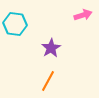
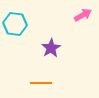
pink arrow: rotated 12 degrees counterclockwise
orange line: moved 7 px left, 2 px down; rotated 60 degrees clockwise
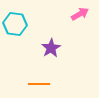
pink arrow: moved 3 px left, 1 px up
orange line: moved 2 px left, 1 px down
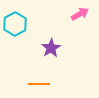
cyan hexagon: rotated 25 degrees clockwise
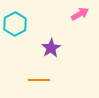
orange line: moved 4 px up
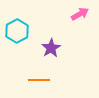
cyan hexagon: moved 2 px right, 7 px down
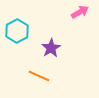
pink arrow: moved 2 px up
orange line: moved 4 px up; rotated 25 degrees clockwise
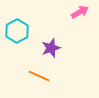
purple star: rotated 12 degrees clockwise
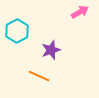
purple star: moved 2 px down
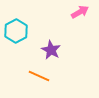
cyan hexagon: moved 1 px left
purple star: rotated 24 degrees counterclockwise
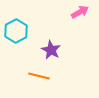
orange line: rotated 10 degrees counterclockwise
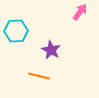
pink arrow: rotated 24 degrees counterclockwise
cyan hexagon: rotated 25 degrees clockwise
